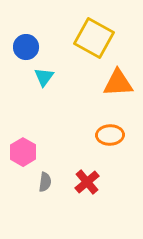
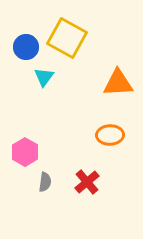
yellow square: moved 27 px left
pink hexagon: moved 2 px right
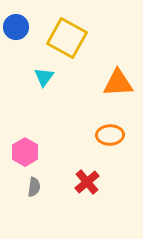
blue circle: moved 10 px left, 20 px up
gray semicircle: moved 11 px left, 5 px down
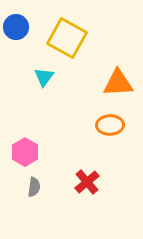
orange ellipse: moved 10 px up
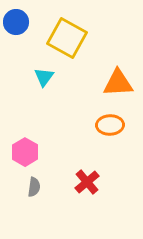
blue circle: moved 5 px up
